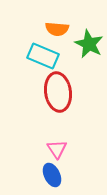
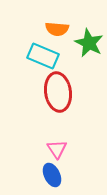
green star: moved 1 px up
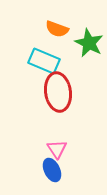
orange semicircle: rotated 15 degrees clockwise
cyan rectangle: moved 1 px right, 5 px down
blue ellipse: moved 5 px up
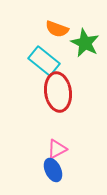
green star: moved 4 px left
cyan rectangle: rotated 16 degrees clockwise
pink triangle: rotated 35 degrees clockwise
blue ellipse: moved 1 px right
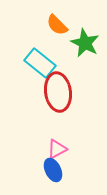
orange semicircle: moved 4 px up; rotated 25 degrees clockwise
cyan rectangle: moved 4 px left, 2 px down
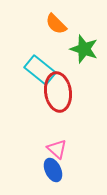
orange semicircle: moved 1 px left, 1 px up
green star: moved 1 px left, 6 px down; rotated 8 degrees counterclockwise
cyan rectangle: moved 7 px down
pink triangle: rotated 50 degrees counterclockwise
